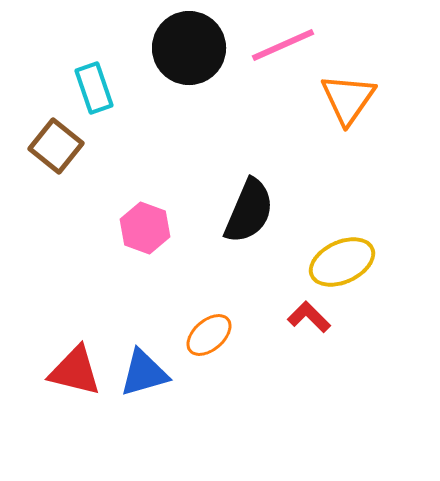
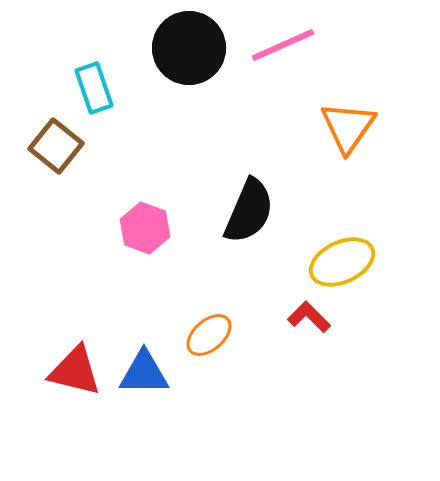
orange triangle: moved 28 px down
blue triangle: rotated 16 degrees clockwise
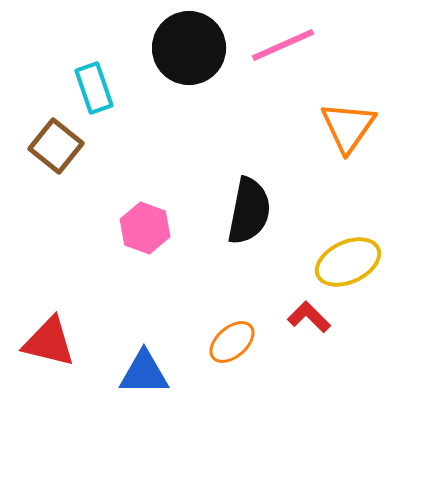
black semicircle: rotated 12 degrees counterclockwise
yellow ellipse: moved 6 px right
orange ellipse: moved 23 px right, 7 px down
red triangle: moved 26 px left, 29 px up
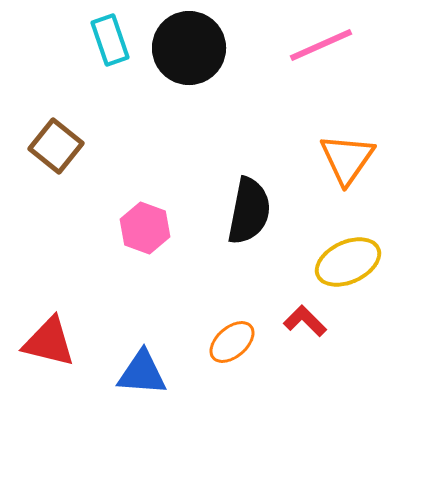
pink line: moved 38 px right
cyan rectangle: moved 16 px right, 48 px up
orange triangle: moved 1 px left, 32 px down
red L-shape: moved 4 px left, 4 px down
blue triangle: moved 2 px left; rotated 4 degrees clockwise
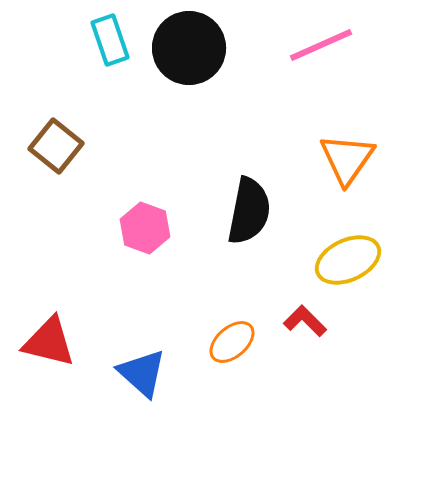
yellow ellipse: moved 2 px up
blue triangle: rotated 38 degrees clockwise
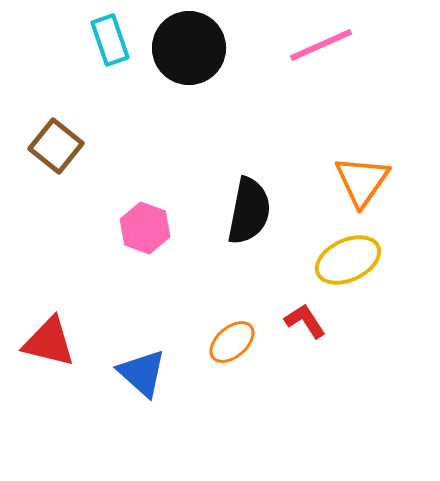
orange triangle: moved 15 px right, 22 px down
red L-shape: rotated 12 degrees clockwise
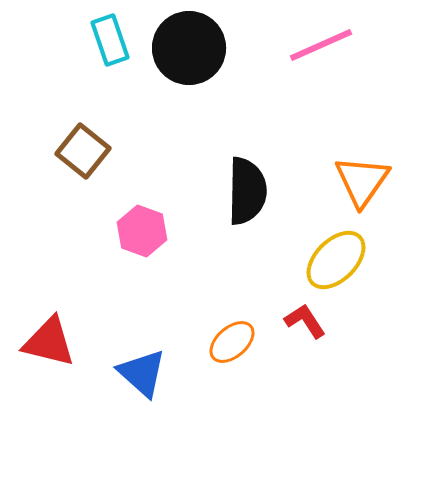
brown square: moved 27 px right, 5 px down
black semicircle: moved 2 px left, 20 px up; rotated 10 degrees counterclockwise
pink hexagon: moved 3 px left, 3 px down
yellow ellipse: moved 12 px left; rotated 20 degrees counterclockwise
